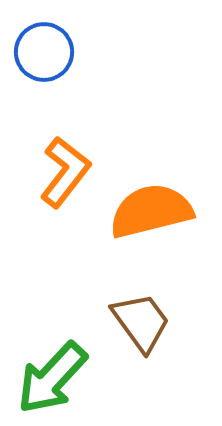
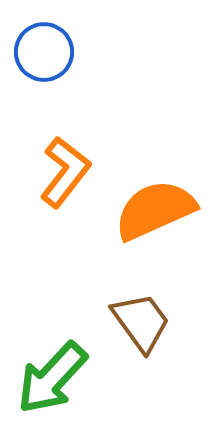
orange semicircle: moved 4 px right, 1 px up; rotated 10 degrees counterclockwise
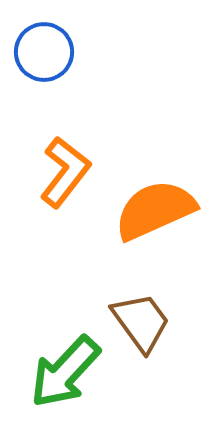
green arrow: moved 13 px right, 6 px up
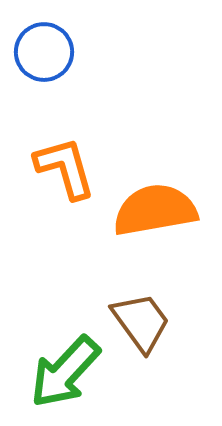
orange L-shape: moved 4 px up; rotated 54 degrees counterclockwise
orange semicircle: rotated 14 degrees clockwise
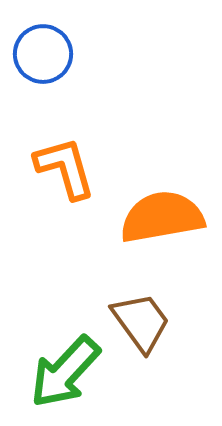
blue circle: moved 1 px left, 2 px down
orange semicircle: moved 7 px right, 7 px down
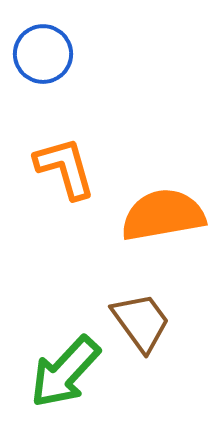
orange semicircle: moved 1 px right, 2 px up
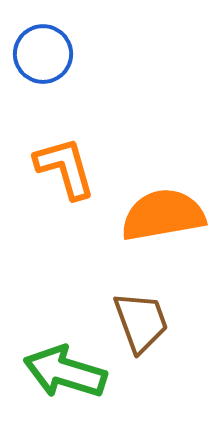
brown trapezoid: rotated 16 degrees clockwise
green arrow: rotated 64 degrees clockwise
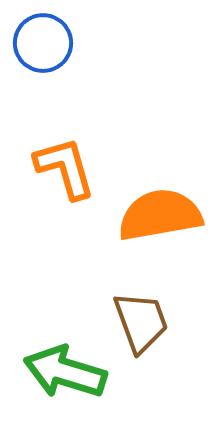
blue circle: moved 11 px up
orange semicircle: moved 3 px left
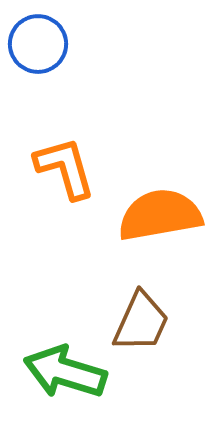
blue circle: moved 5 px left, 1 px down
brown trapezoid: rotated 44 degrees clockwise
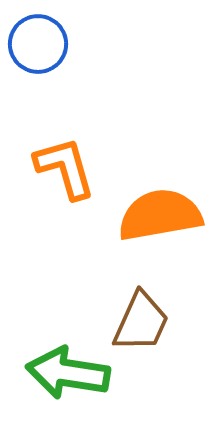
green arrow: moved 3 px right, 1 px down; rotated 8 degrees counterclockwise
